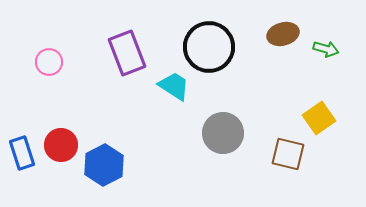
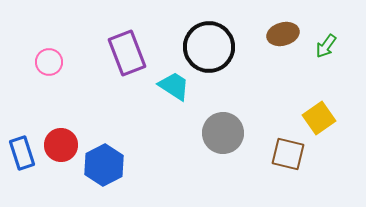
green arrow: moved 3 px up; rotated 110 degrees clockwise
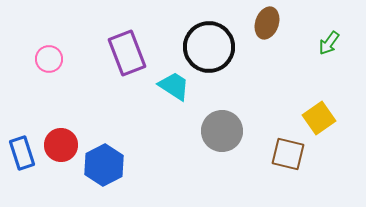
brown ellipse: moved 16 px left, 11 px up; rotated 56 degrees counterclockwise
green arrow: moved 3 px right, 3 px up
pink circle: moved 3 px up
gray circle: moved 1 px left, 2 px up
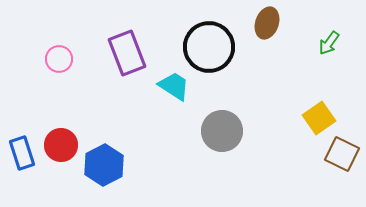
pink circle: moved 10 px right
brown square: moved 54 px right; rotated 12 degrees clockwise
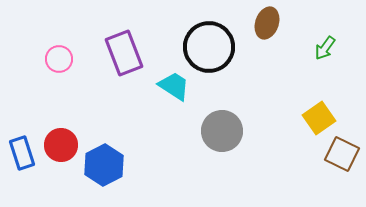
green arrow: moved 4 px left, 5 px down
purple rectangle: moved 3 px left
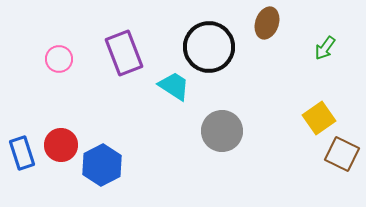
blue hexagon: moved 2 px left
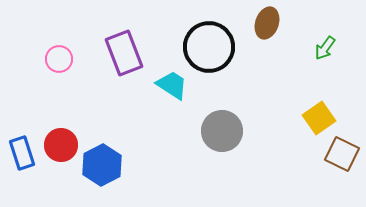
cyan trapezoid: moved 2 px left, 1 px up
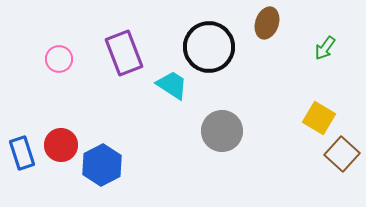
yellow square: rotated 24 degrees counterclockwise
brown square: rotated 16 degrees clockwise
